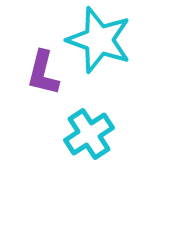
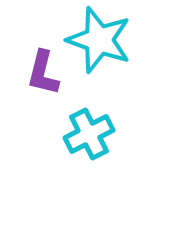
cyan cross: rotated 6 degrees clockwise
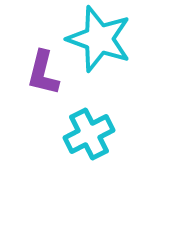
cyan star: moved 1 px up
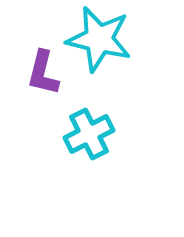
cyan star: rotated 6 degrees counterclockwise
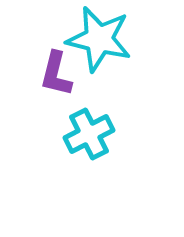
purple L-shape: moved 13 px right, 1 px down
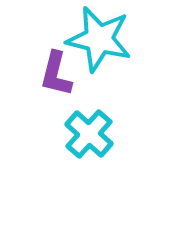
cyan cross: rotated 21 degrees counterclockwise
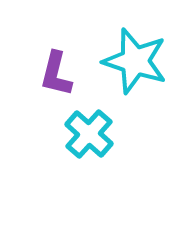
cyan star: moved 36 px right, 22 px down; rotated 4 degrees clockwise
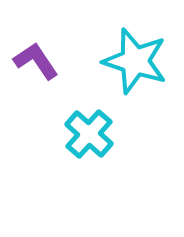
purple L-shape: moved 20 px left, 13 px up; rotated 132 degrees clockwise
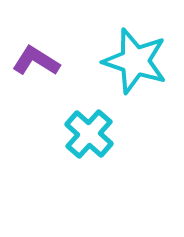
purple L-shape: rotated 24 degrees counterclockwise
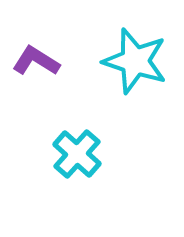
cyan cross: moved 12 px left, 20 px down
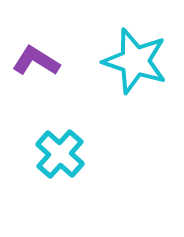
cyan cross: moved 17 px left
